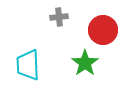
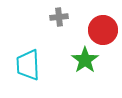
green star: moved 3 px up
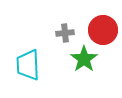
gray cross: moved 6 px right, 16 px down
green star: moved 1 px left, 1 px up
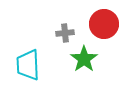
red circle: moved 1 px right, 6 px up
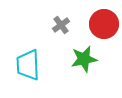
gray cross: moved 4 px left, 8 px up; rotated 30 degrees counterclockwise
green star: rotated 24 degrees clockwise
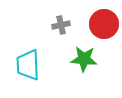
gray cross: rotated 24 degrees clockwise
green star: rotated 16 degrees clockwise
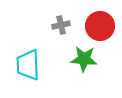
red circle: moved 4 px left, 2 px down
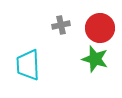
red circle: moved 2 px down
green star: moved 11 px right; rotated 12 degrees clockwise
